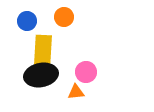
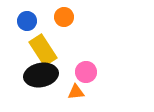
yellow rectangle: rotated 36 degrees counterclockwise
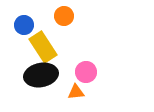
orange circle: moved 1 px up
blue circle: moved 3 px left, 4 px down
yellow rectangle: moved 3 px up
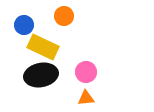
yellow rectangle: rotated 32 degrees counterclockwise
orange triangle: moved 10 px right, 6 px down
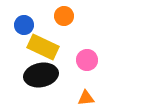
pink circle: moved 1 px right, 12 px up
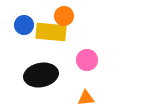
yellow rectangle: moved 8 px right, 15 px up; rotated 20 degrees counterclockwise
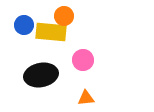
pink circle: moved 4 px left
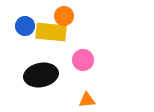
blue circle: moved 1 px right, 1 px down
orange triangle: moved 1 px right, 2 px down
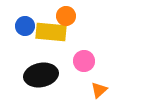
orange circle: moved 2 px right
pink circle: moved 1 px right, 1 px down
orange triangle: moved 12 px right, 10 px up; rotated 36 degrees counterclockwise
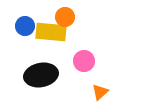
orange circle: moved 1 px left, 1 px down
orange triangle: moved 1 px right, 2 px down
